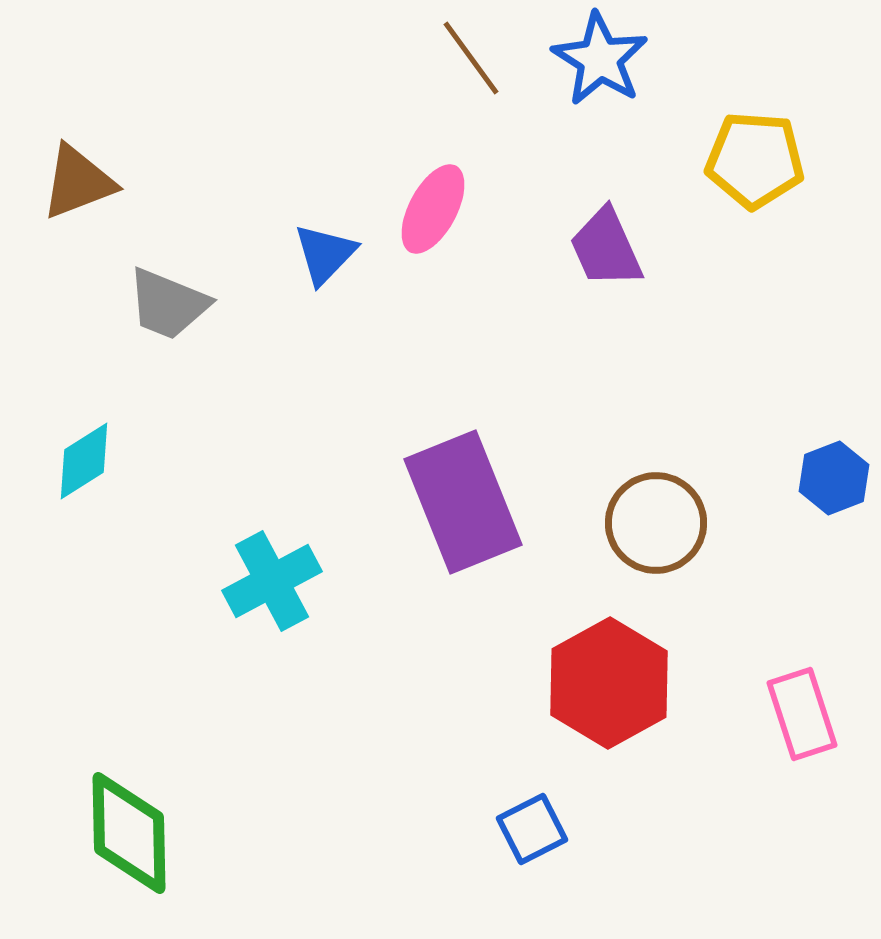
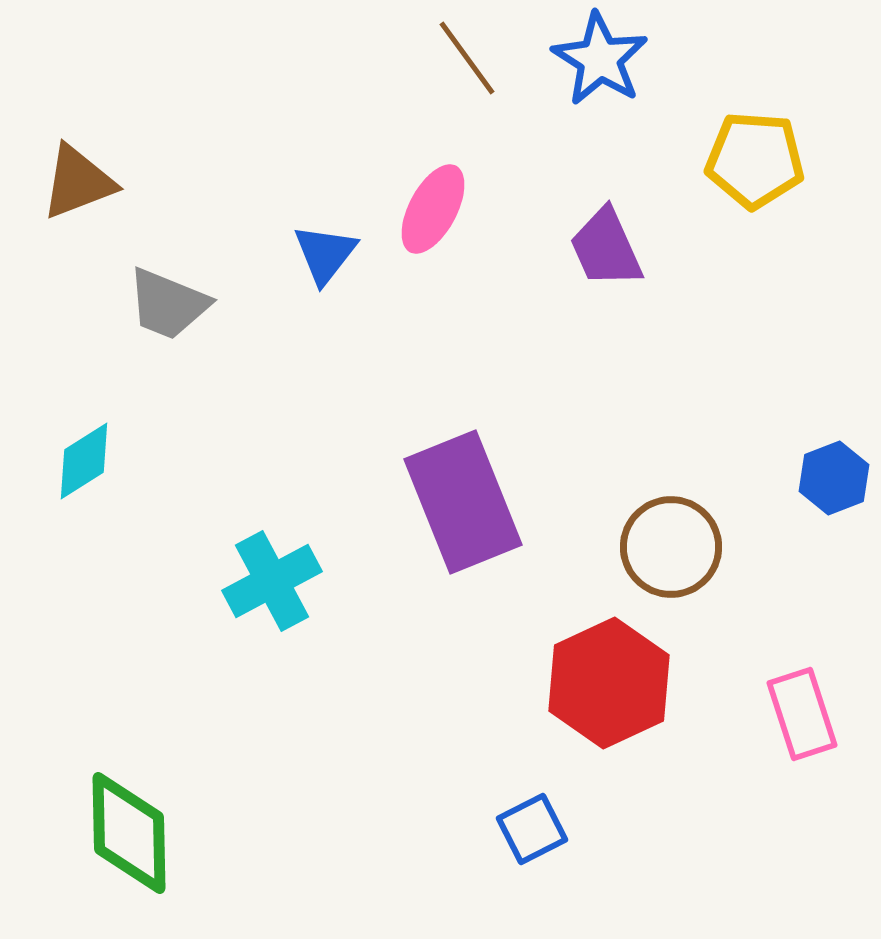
brown line: moved 4 px left
blue triangle: rotated 6 degrees counterclockwise
brown circle: moved 15 px right, 24 px down
red hexagon: rotated 4 degrees clockwise
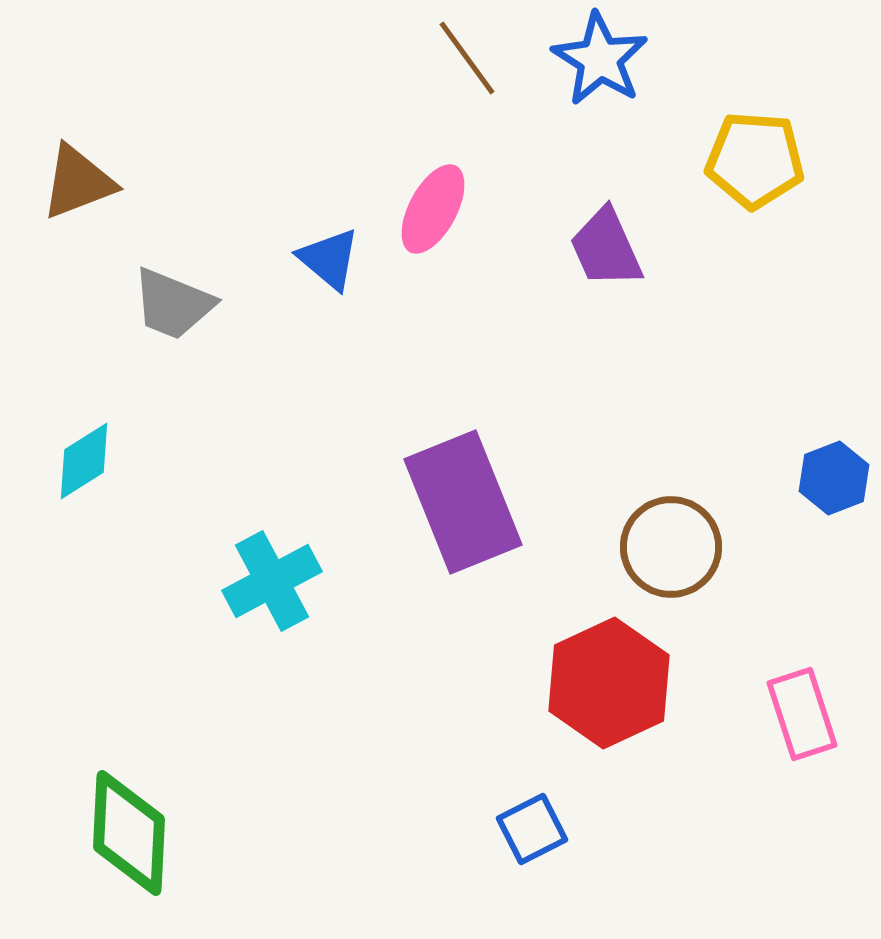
blue triangle: moved 4 px right, 5 px down; rotated 28 degrees counterclockwise
gray trapezoid: moved 5 px right
green diamond: rotated 4 degrees clockwise
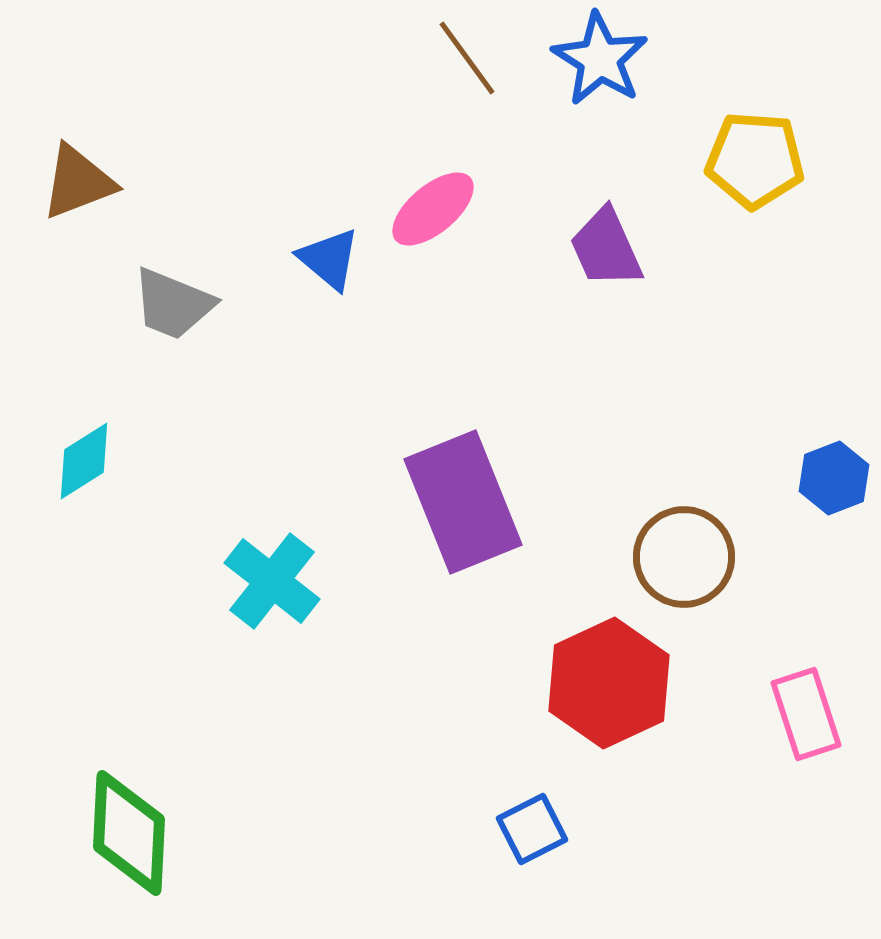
pink ellipse: rotated 22 degrees clockwise
brown circle: moved 13 px right, 10 px down
cyan cross: rotated 24 degrees counterclockwise
pink rectangle: moved 4 px right
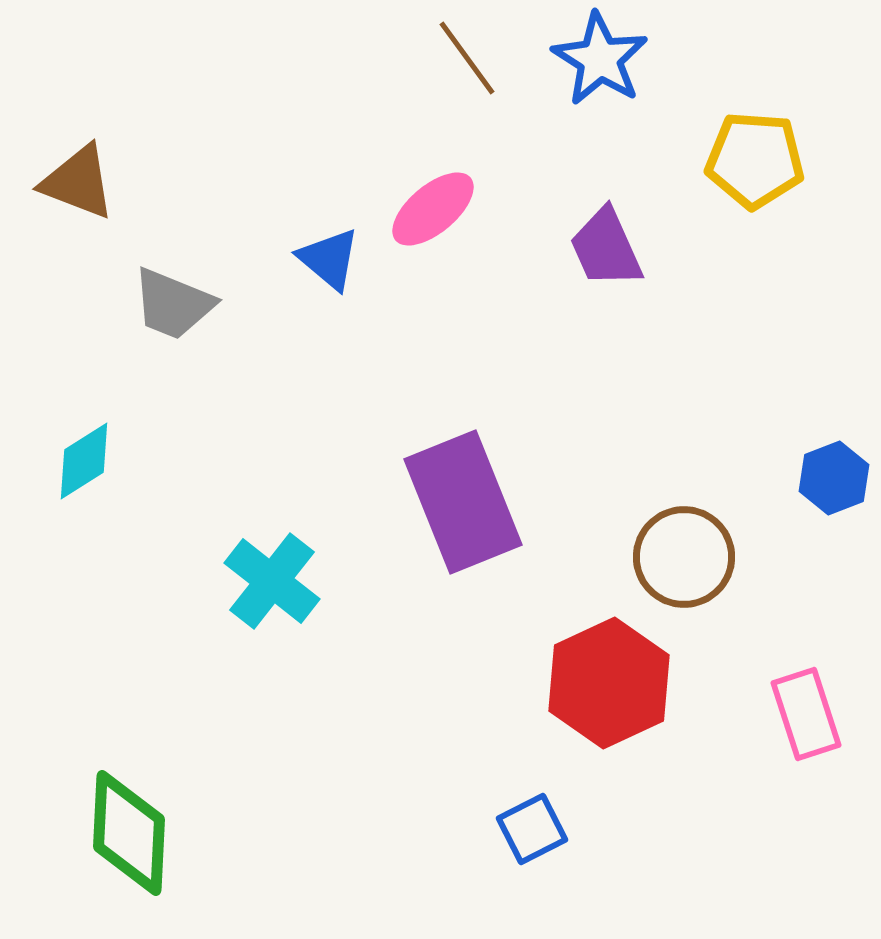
brown triangle: rotated 42 degrees clockwise
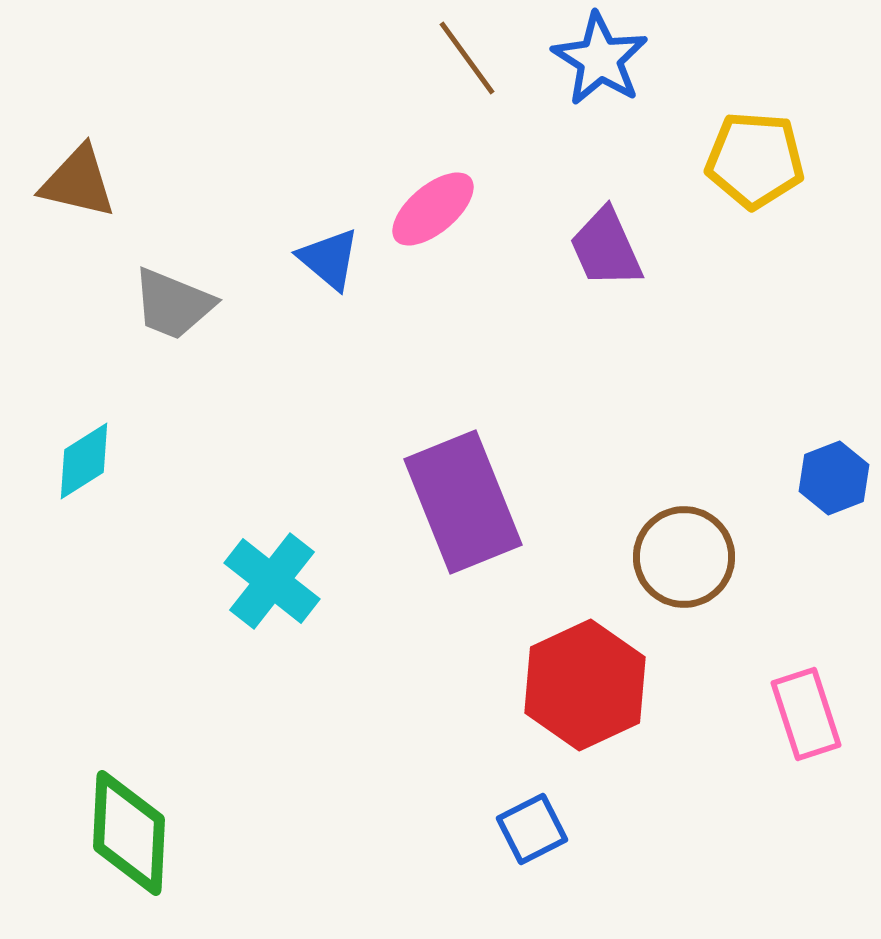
brown triangle: rotated 8 degrees counterclockwise
red hexagon: moved 24 px left, 2 px down
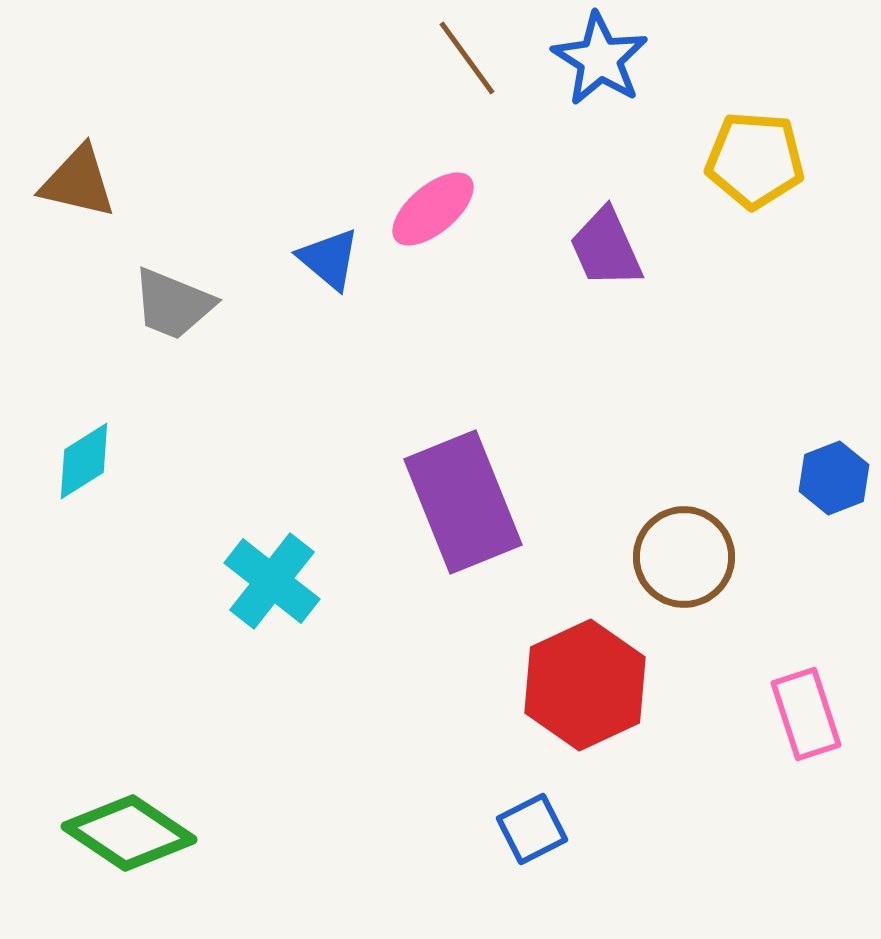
green diamond: rotated 59 degrees counterclockwise
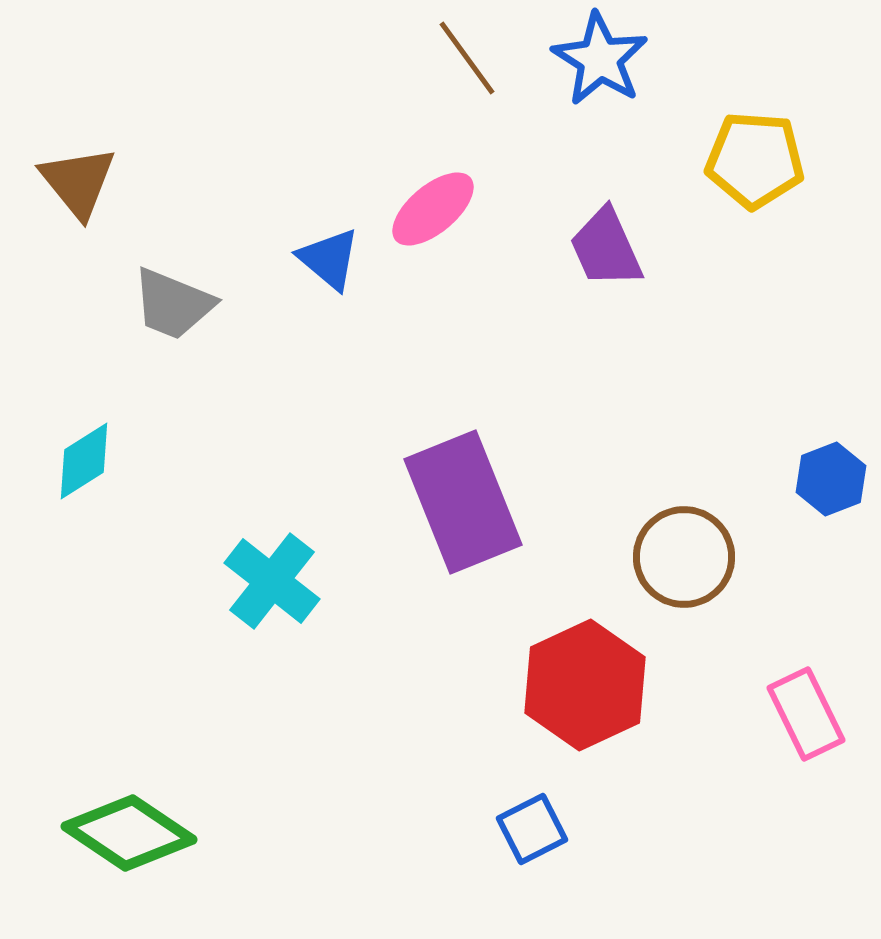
brown triangle: rotated 38 degrees clockwise
blue hexagon: moved 3 px left, 1 px down
pink rectangle: rotated 8 degrees counterclockwise
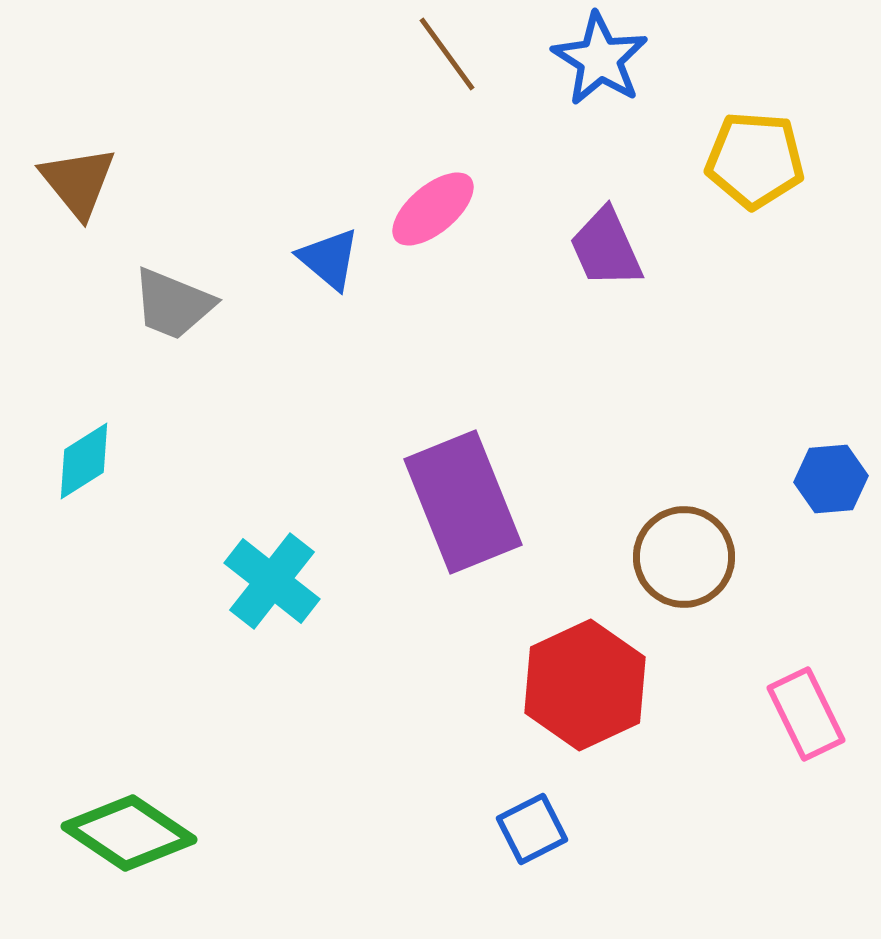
brown line: moved 20 px left, 4 px up
blue hexagon: rotated 16 degrees clockwise
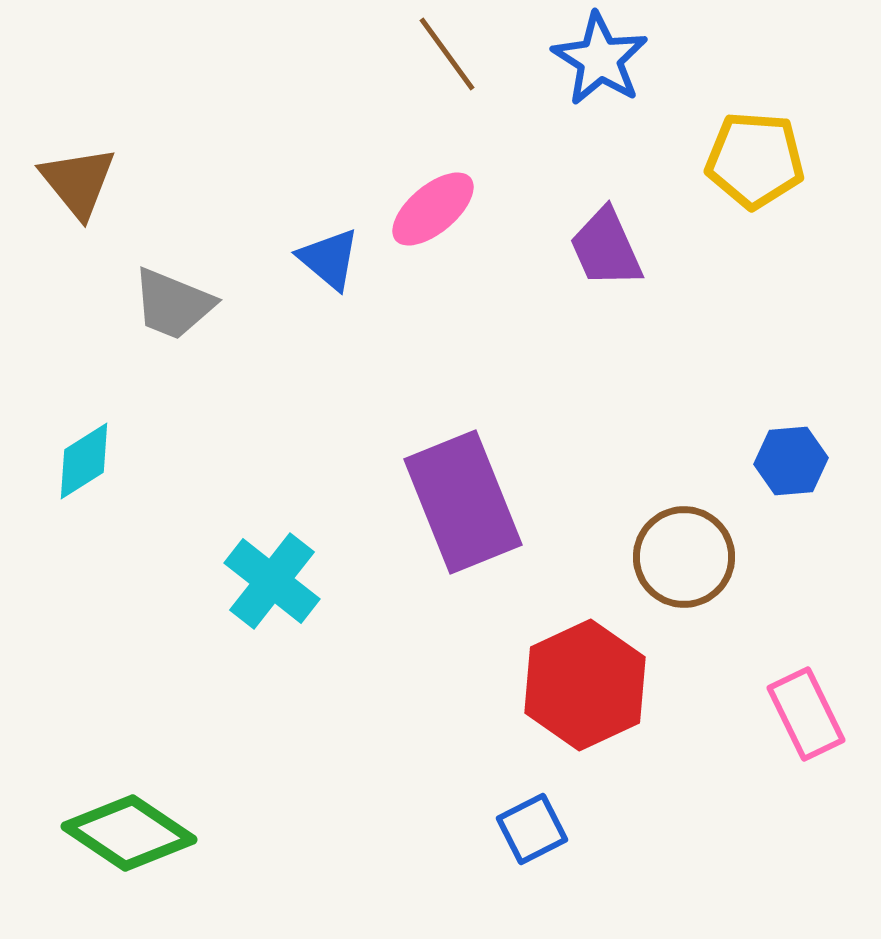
blue hexagon: moved 40 px left, 18 px up
